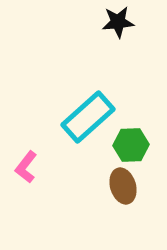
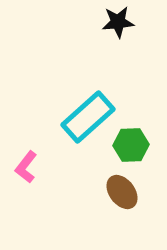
brown ellipse: moved 1 px left, 6 px down; rotated 20 degrees counterclockwise
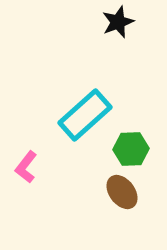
black star: rotated 16 degrees counterclockwise
cyan rectangle: moved 3 px left, 2 px up
green hexagon: moved 4 px down
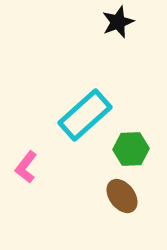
brown ellipse: moved 4 px down
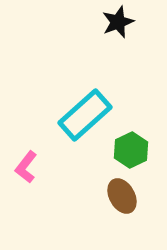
green hexagon: moved 1 px down; rotated 24 degrees counterclockwise
brown ellipse: rotated 8 degrees clockwise
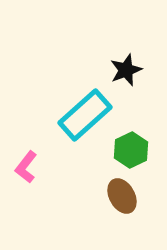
black star: moved 8 px right, 48 px down
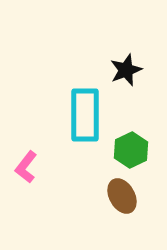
cyan rectangle: rotated 48 degrees counterclockwise
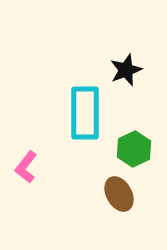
cyan rectangle: moved 2 px up
green hexagon: moved 3 px right, 1 px up
brown ellipse: moved 3 px left, 2 px up
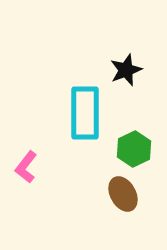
brown ellipse: moved 4 px right
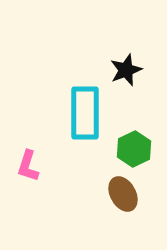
pink L-shape: moved 2 px right, 1 px up; rotated 20 degrees counterclockwise
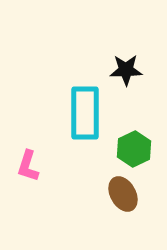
black star: rotated 20 degrees clockwise
